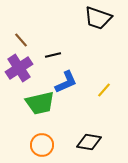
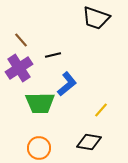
black trapezoid: moved 2 px left
blue L-shape: moved 1 px right, 2 px down; rotated 15 degrees counterclockwise
yellow line: moved 3 px left, 20 px down
green trapezoid: rotated 12 degrees clockwise
orange circle: moved 3 px left, 3 px down
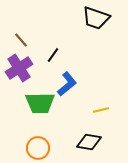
black line: rotated 42 degrees counterclockwise
yellow line: rotated 35 degrees clockwise
orange circle: moved 1 px left
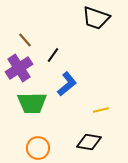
brown line: moved 4 px right
green trapezoid: moved 8 px left
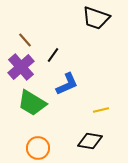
purple cross: moved 2 px right, 1 px up; rotated 8 degrees counterclockwise
blue L-shape: rotated 15 degrees clockwise
green trapezoid: rotated 32 degrees clockwise
black diamond: moved 1 px right, 1 px up
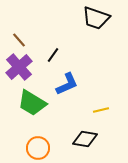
brown line: moved 6 px left
purple cross: moved 2 px left
black diamond: moved 5 px left, 2 px up
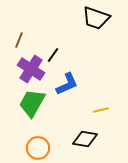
brown line: rotated 63 degrees clockwise
purple cross: moved 12 px right, 2 px down; rotated 16 degrees counterclockwise
green trapezoid: rotated 88 degrees clockwise
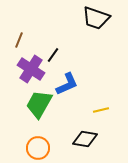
green trapezoid: moved 7 px right, 1 px down
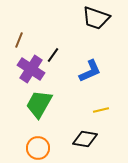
blue L-shape: moved 23 px right, 13 px up
